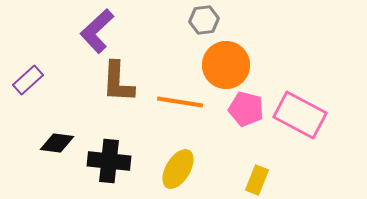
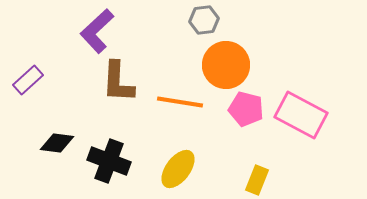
pink rectangle: moved 1 px right
black cross: rotated 15 degrees clockwise
yellow ellipse: rotated 6 degrees clockwise
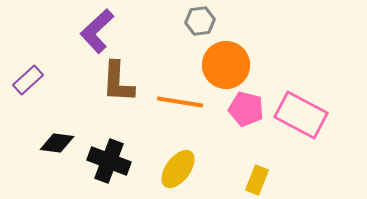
gray hexagon: moved 4 px left, 1 px down
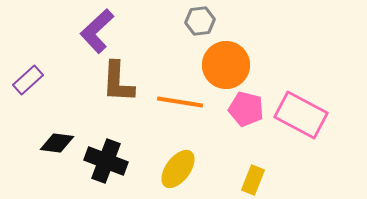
black cross: moved 3 px left
yellow rectangle: moved 4 px left
